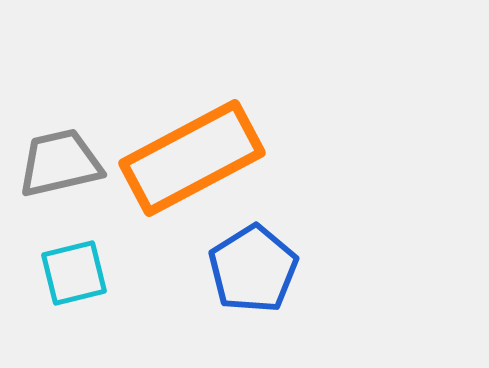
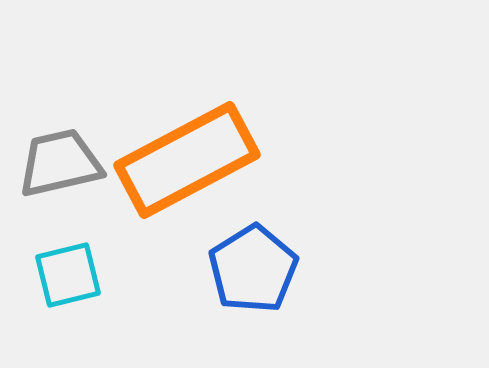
orange rectangle: moved 5 px left, 2 px down
cyan square: moved 6 px left, 2 px down
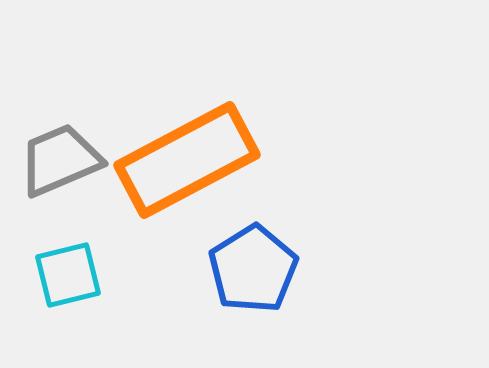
gray trapezoid: moved 3 px up; rotated 10 degrees counterclockwise
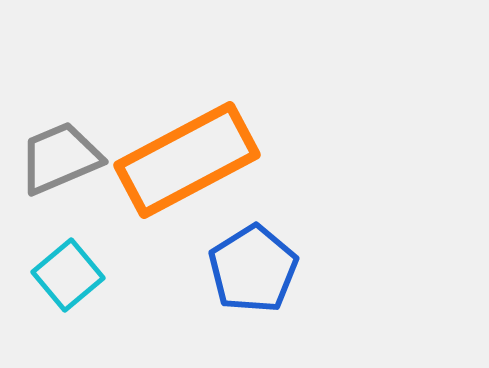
gray trapezoid: moved 2 px up
cyan square: rotated 26 degrees counterclockwise
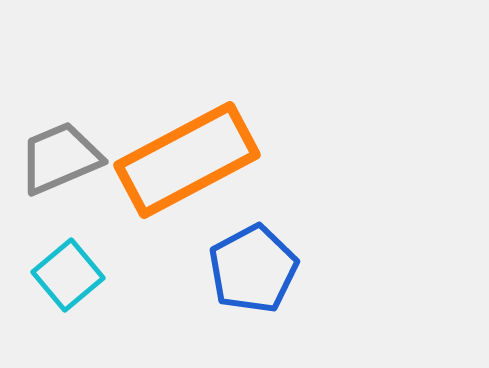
blue pentagon: rotated 4 degrees clockwise
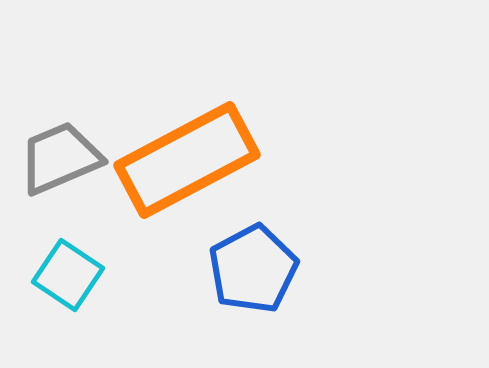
cyan square: rotated 16 degrees counterclockwise
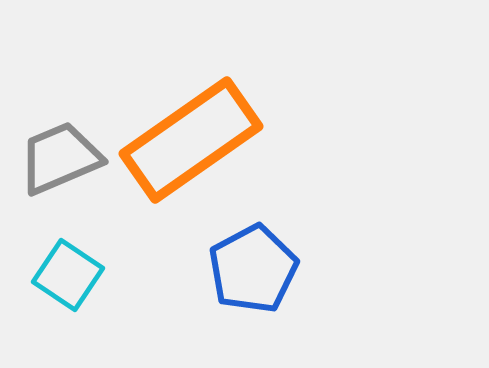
orange rectangle: moved 4 px right, 20 px up; rotated 7 degrees counterclockwise
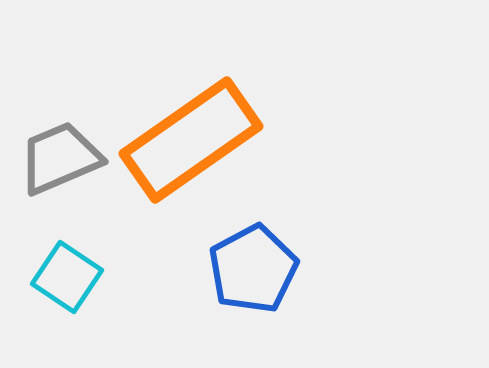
cyan square: moved 1 px left, 2 px down
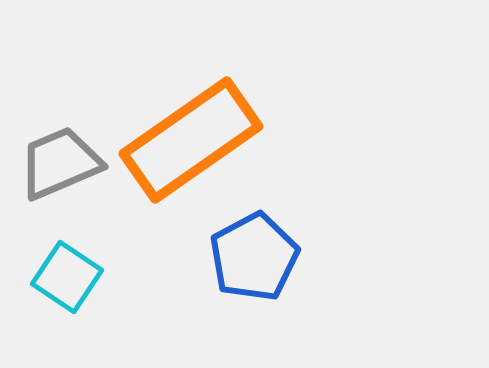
gray trapezoid: moved 5 px down
blue pentagon: moved 1 px right, 12 px up
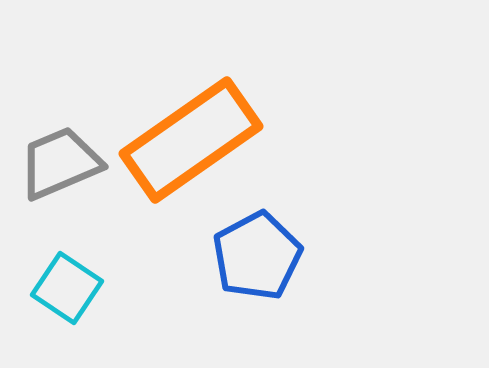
blue pentagon: moved 3 px right, 1 px up
cyan square: moved 11 px down
